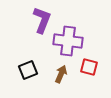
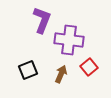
purple cross: moved 1 px right, 1 px up
red square: rotated 36 degrees clockwise
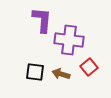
purple L-shape: rotated 16 degrees counterclockwise
black square: moved 7 px right, 2 px down; rotated 30 degrees clockwise
brown arrow: rotated 96 degrees counterclockwise
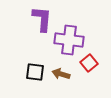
purple L-shape: moved 1 px up
red square: moved 4 px up
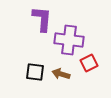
red square: rotated 12 degrees clockwise
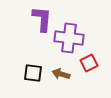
purple cross: moved 2 px up
black square: moved 2 px left, 1 px down
